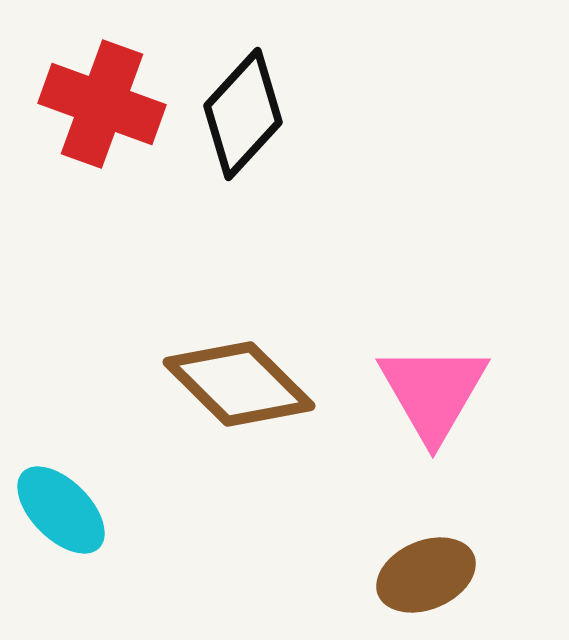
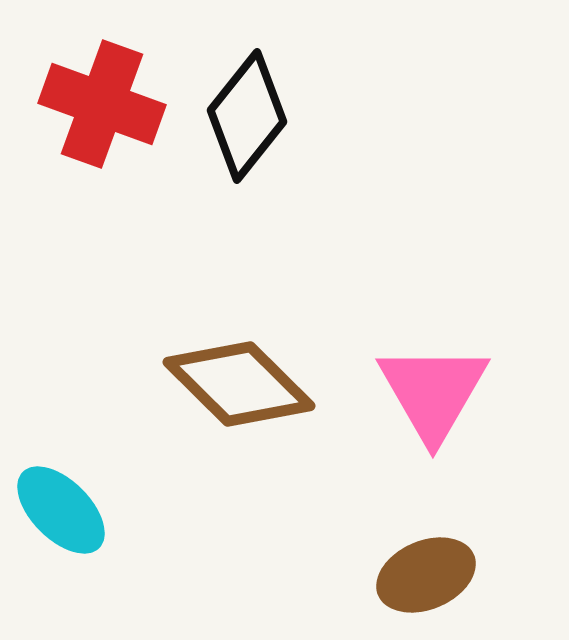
black diamond: moved 4 px right, 2 px down; rotated 4 degrees counterclockwise
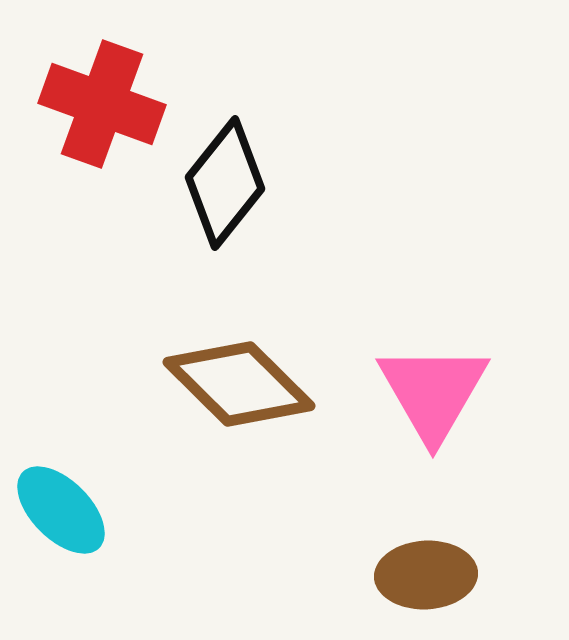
black diamond: moved 22 px left, 67 px down
brown ellipse: rotated 20 degrees clockwise
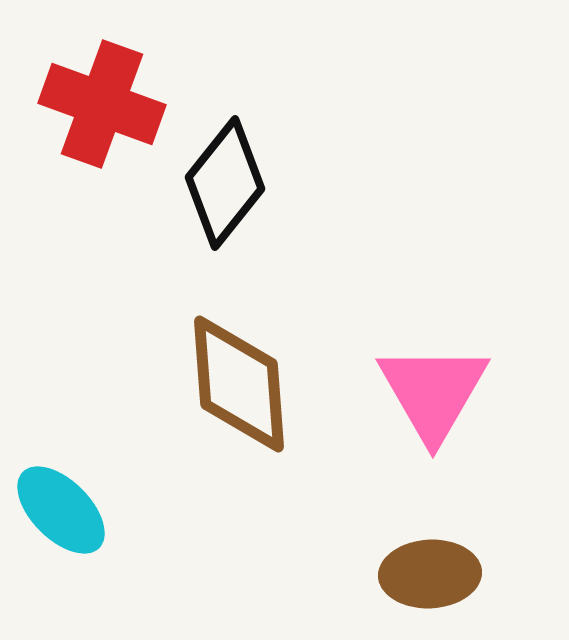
brown diamond: rotated 41 degrees clockwise
brown ellipse: moved 4 px right, 1 px up
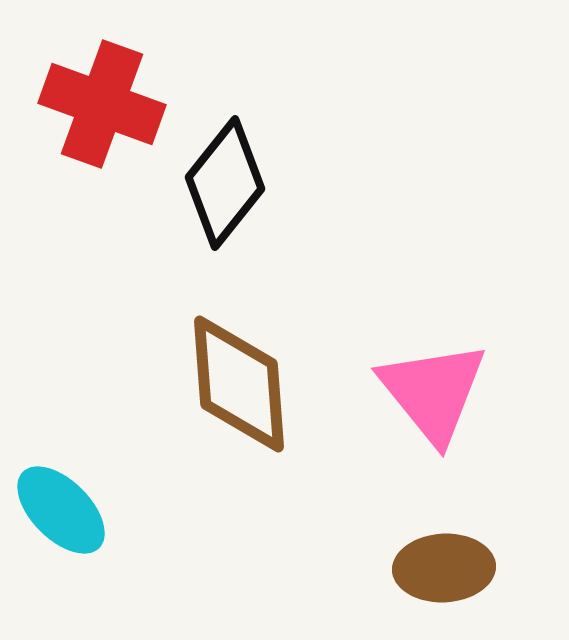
pink triangle: rotated 9 degrees counterclockwise
brown ellipse: moved 14 px right, 6 px up
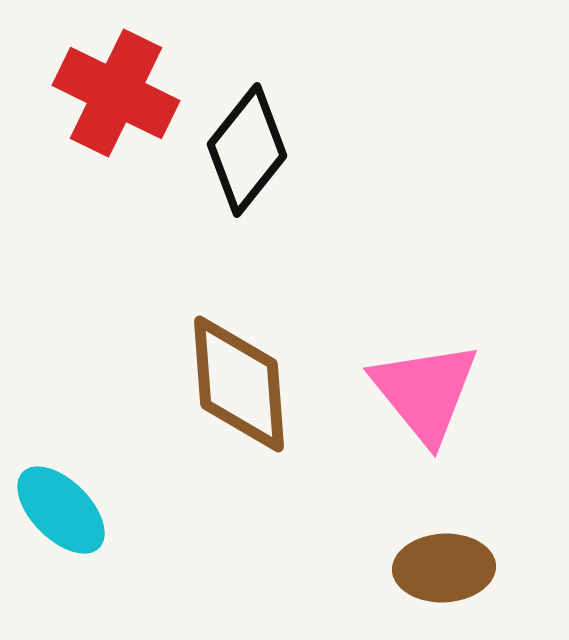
red cross: moved 14 px right, 11 px up; rotated 6 degrees clockwise
black diamond: moved 22 px right, 33 px up
pink triangle: moved 8 px left
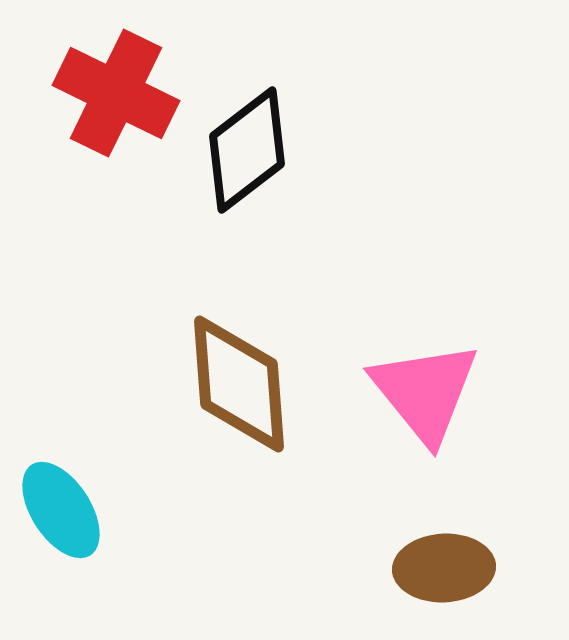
black diamond: rotated 14 degrees clockwise
cyan ellipse: rotated 12 degrees clockwise
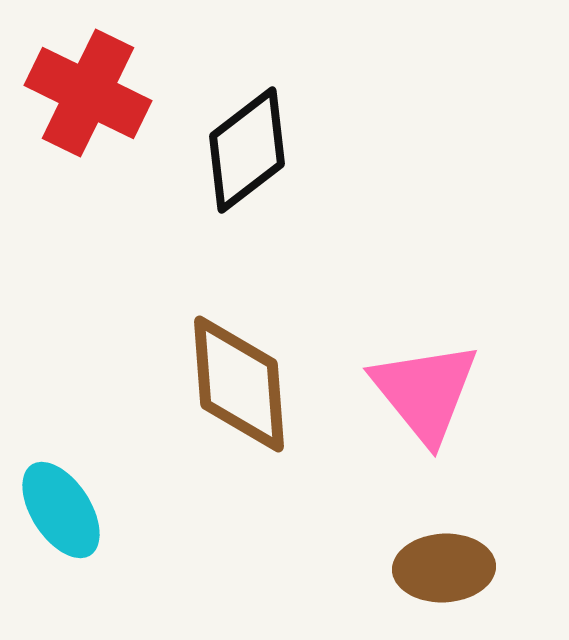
red cross: moved 28 px left
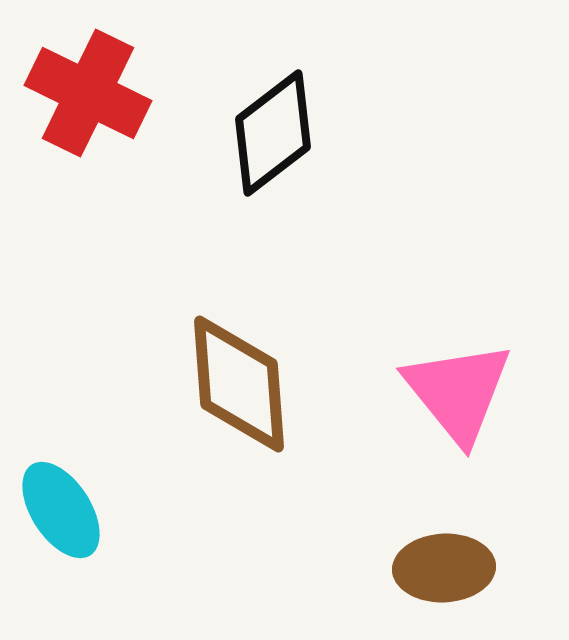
black diamond: moved 26 px right, 17 px up
pink triangle: moved 33 px right
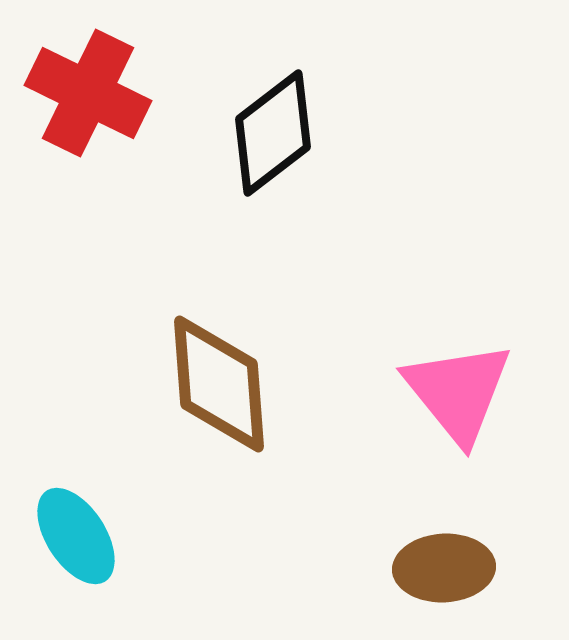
brown diamond: moved 20 px left
cyan ellipse: moved 15 px right, 26 px down
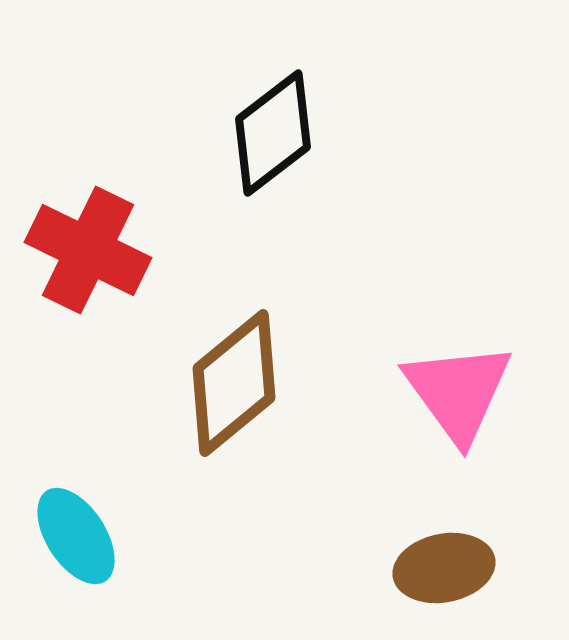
red cross: moved 157 px down
brown diamond: moved 15 px right, 1 px up; rotated 55 degrees clockwise
pink triangle: rotated 3 degrees clockwise
brown ellipse: rotated 8 degrees counterclockwise
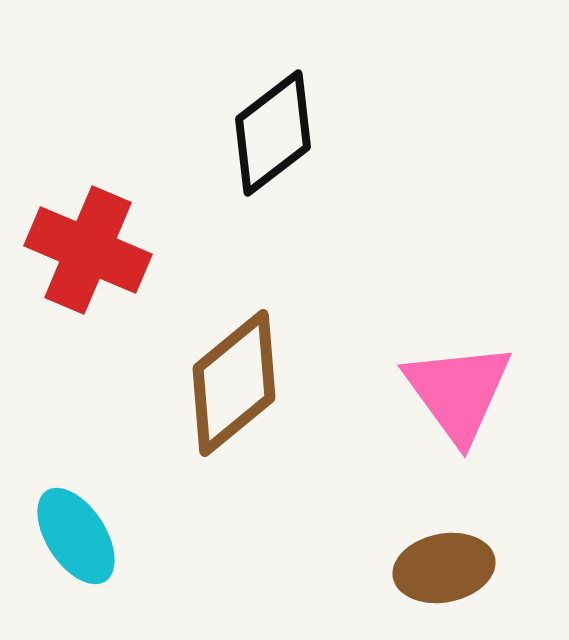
red cross: rotated 3 degrees counterclockwise
